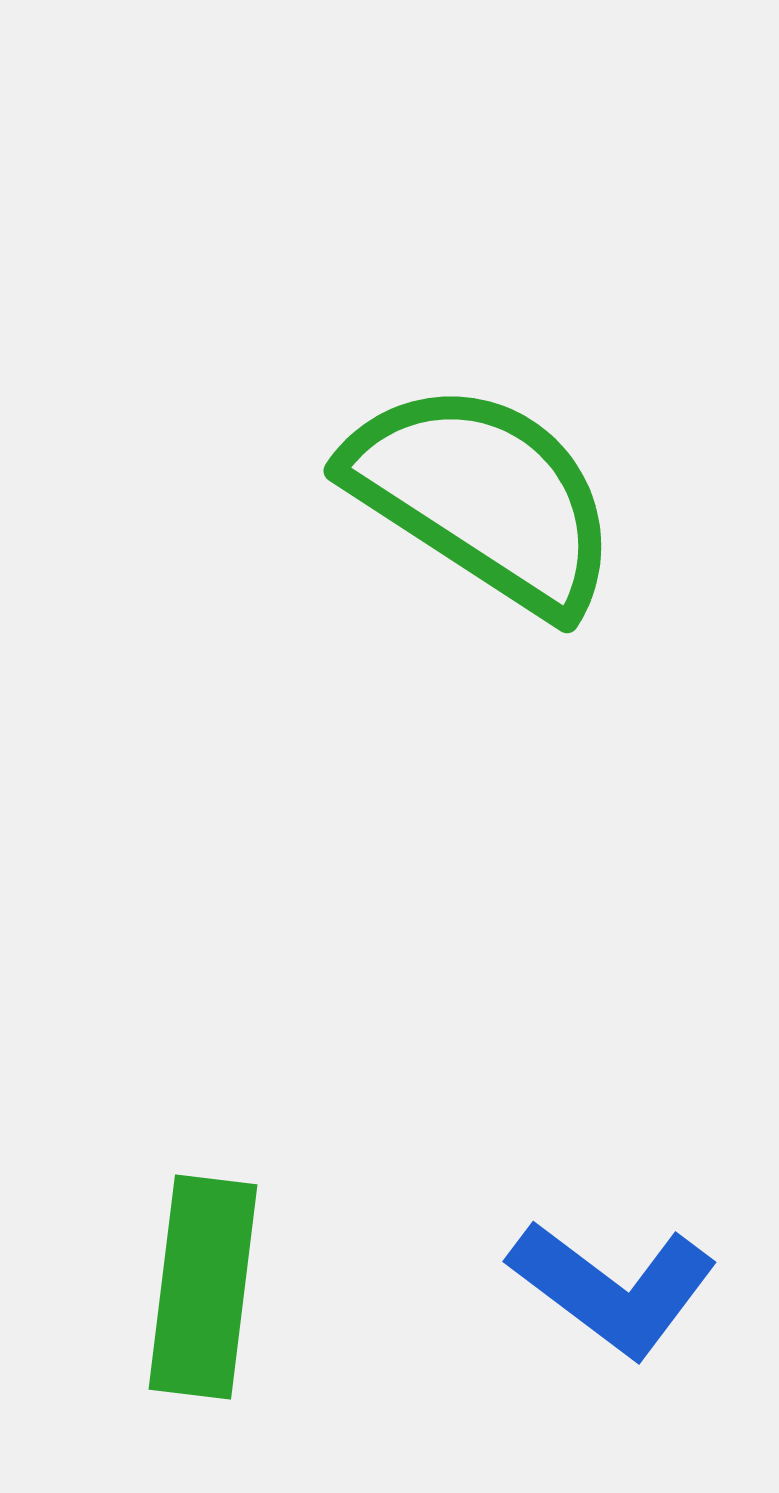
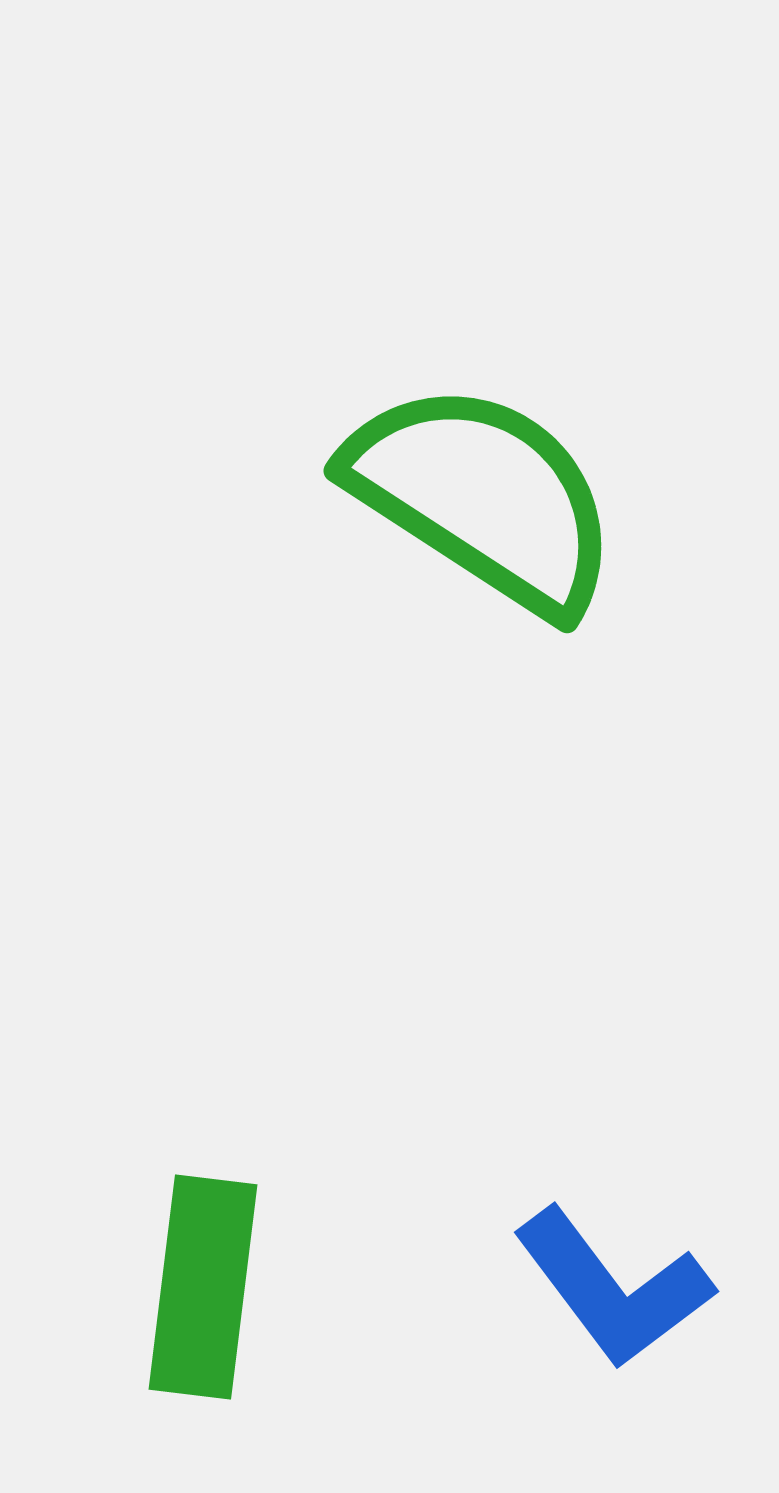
blue L-shape: rotated 16 degrees clockwise
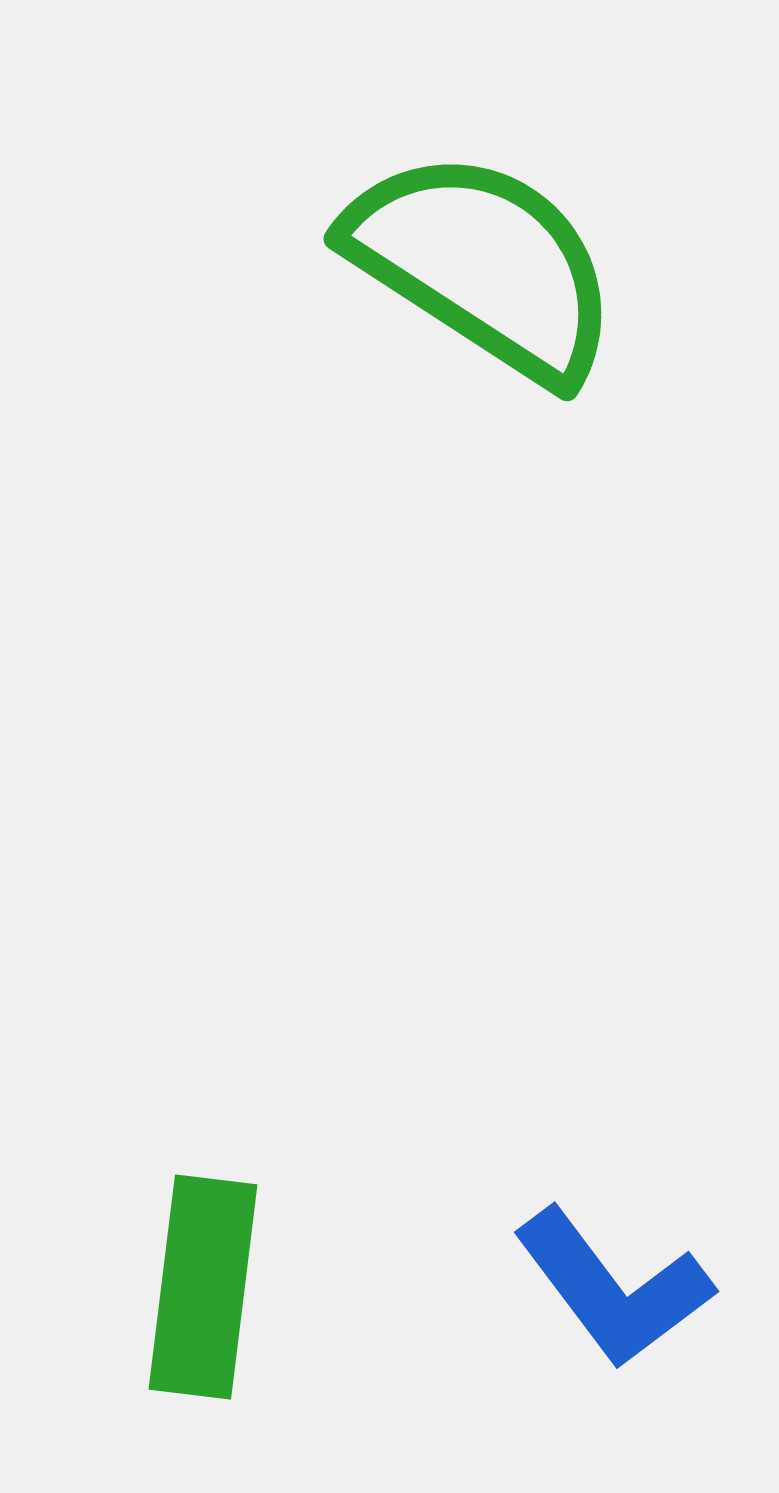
green semicircle: moved 232 px up
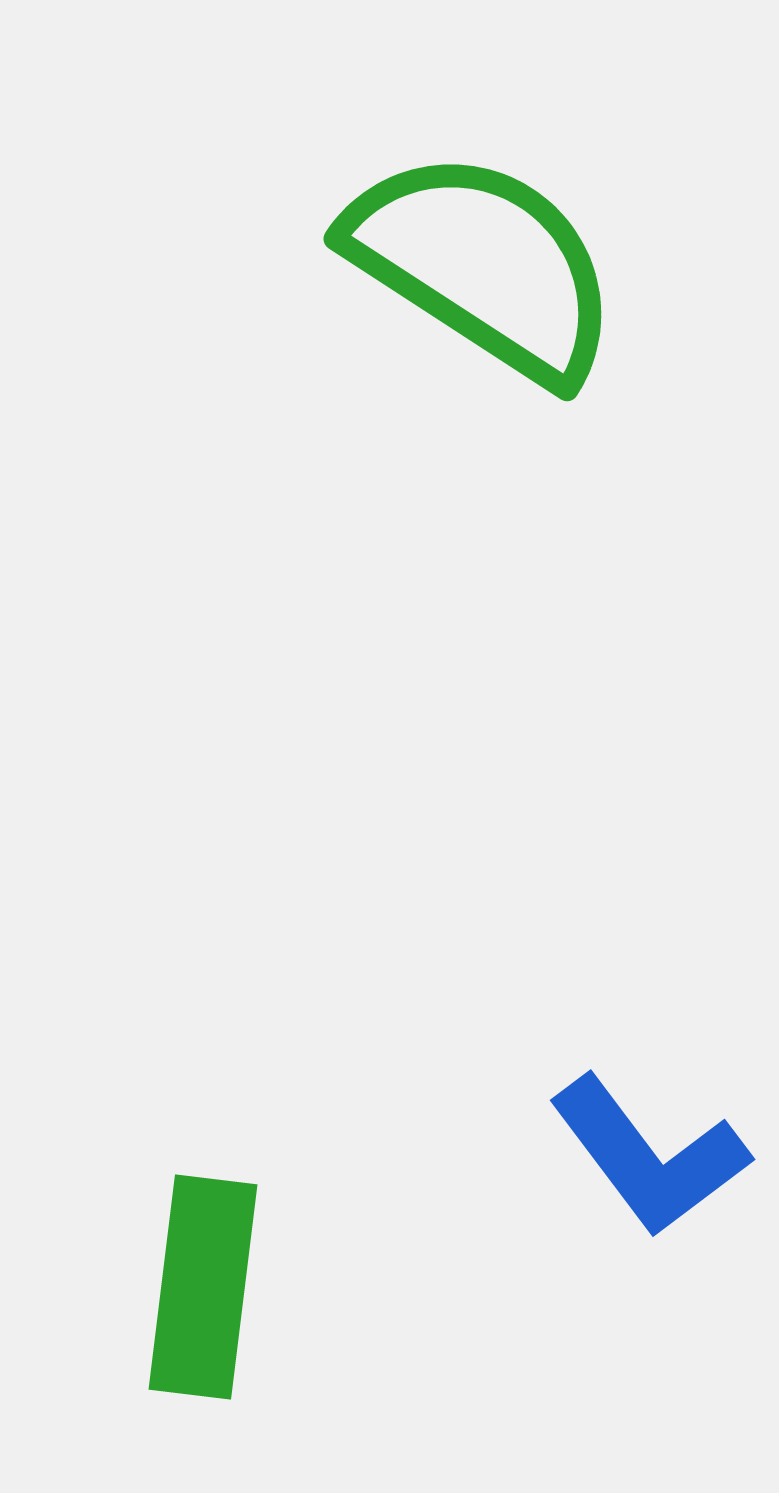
blue L-shape: moved 36 px right, 132 px up
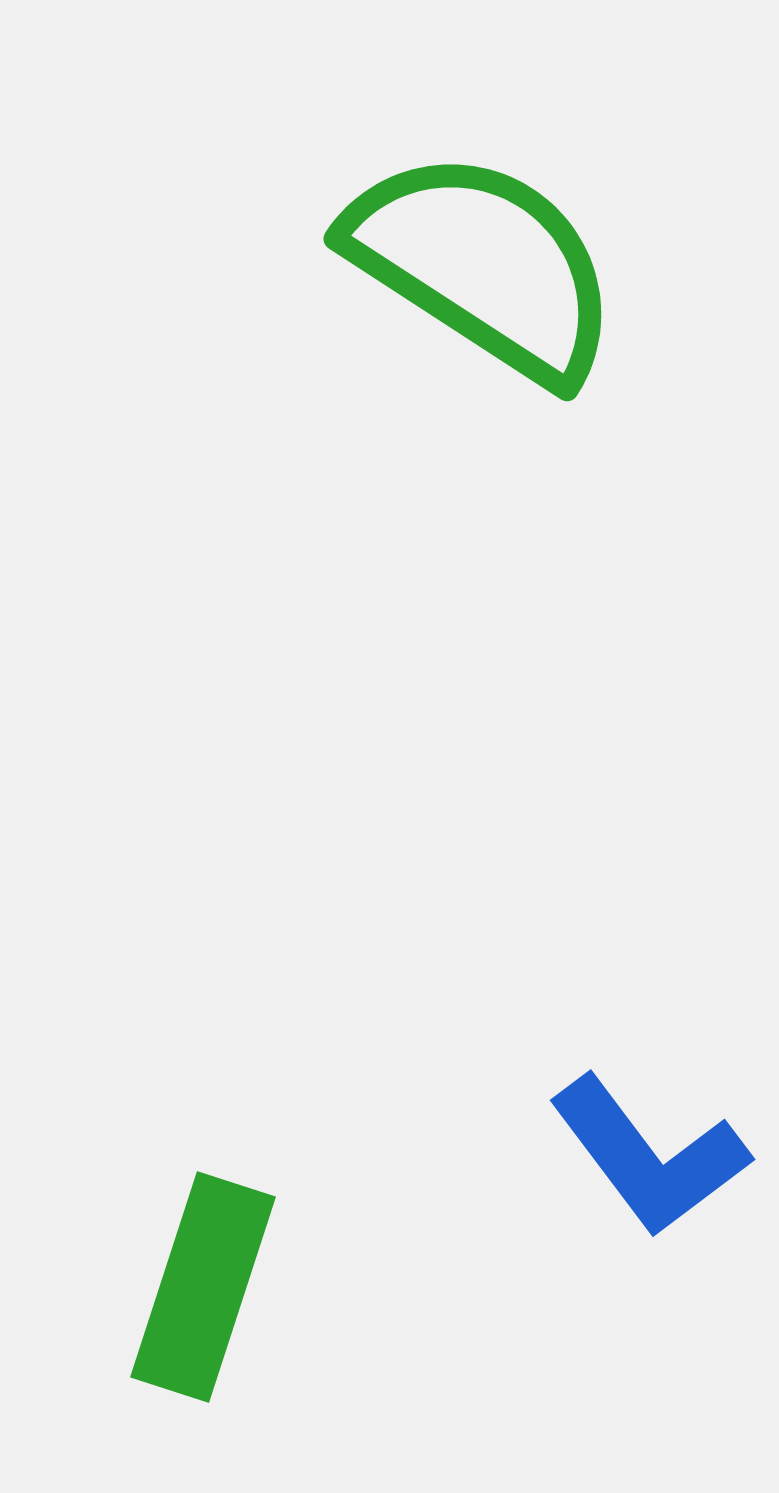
green rectangle: rotated 11 degrees clockwise
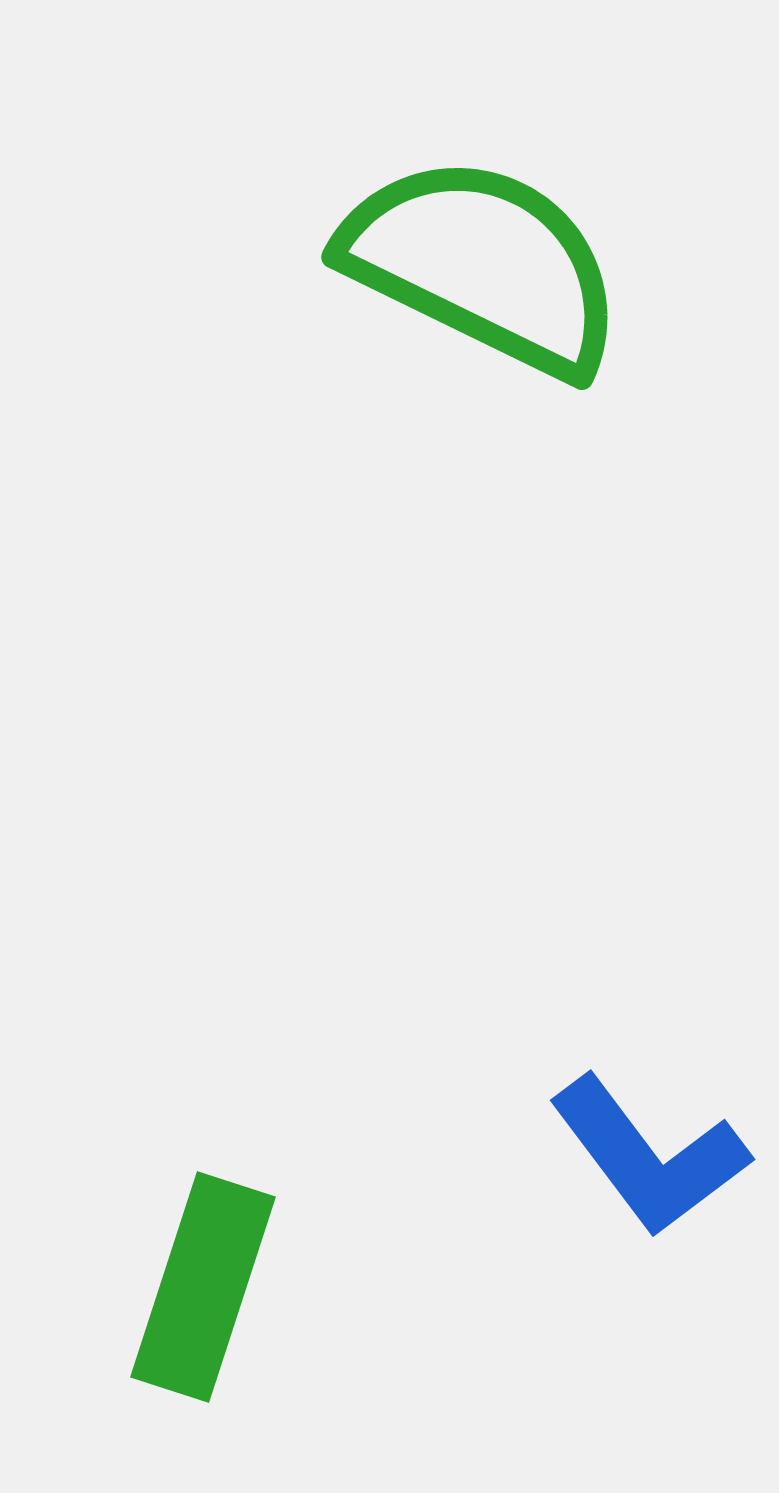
green semicircle: rotated 7 degrees counterclockwise
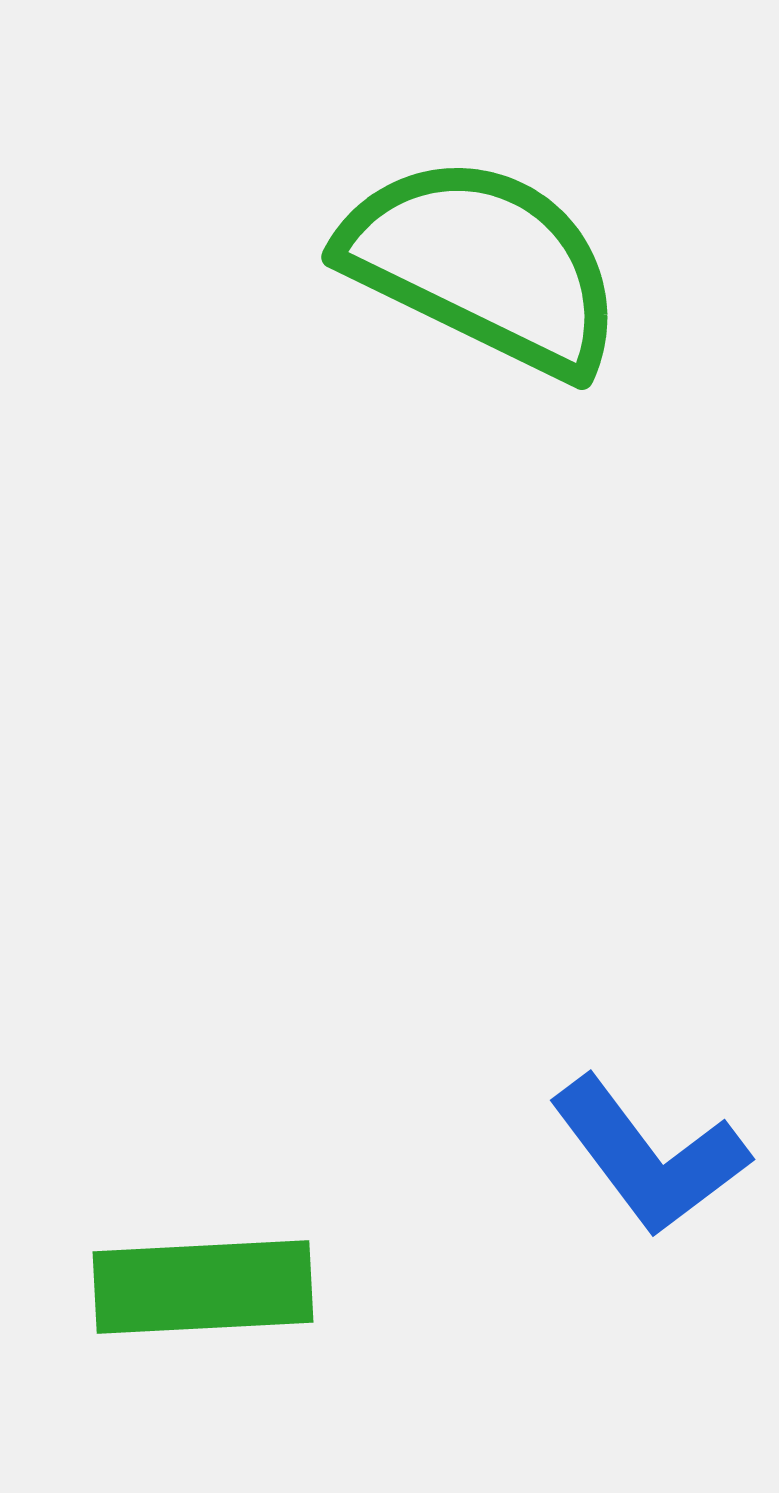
green rectangle: rotated 69 degrees clockwise
